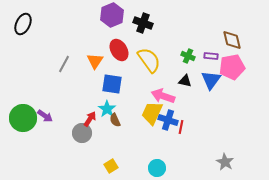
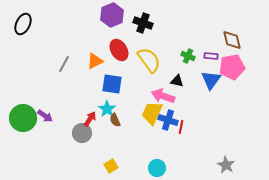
orange triangle: rotated 30 degrees clockwise
black triangle: moved 8 px left
gray star: moved 1 px right, 3 px down
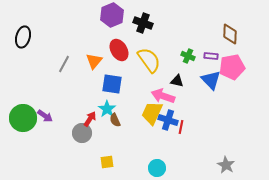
black ellipse: moved 13 px down; rotated 10 degrees counterclockwise
brown diamond: moved 2 px left, 6 px up; rotated 15 degrees clockwise
orange triangle: moved 1 px left; rotated 24 degrees counterclockwise
blue triangle: rotated 20 degrees counterclockwise
yellow square: moved 4 px left, 4 px up; rotated 24 degrees clockwise
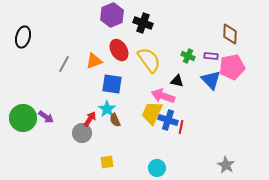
orange triangle: rotated 30 degrees clockwise
purple arrow: moved 1 px right, 1 px down
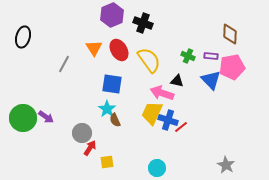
orange triangle: moved 13 px up; rotated 42 degrees counterclockwise
pink arrow: moved 1 px left, 3 px up
red arrow: moved 29 px down
red line: rotated 40 degrees clockwise
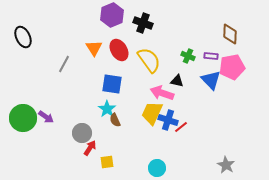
black ellipse: rotated 40 degrees counterclockwise
